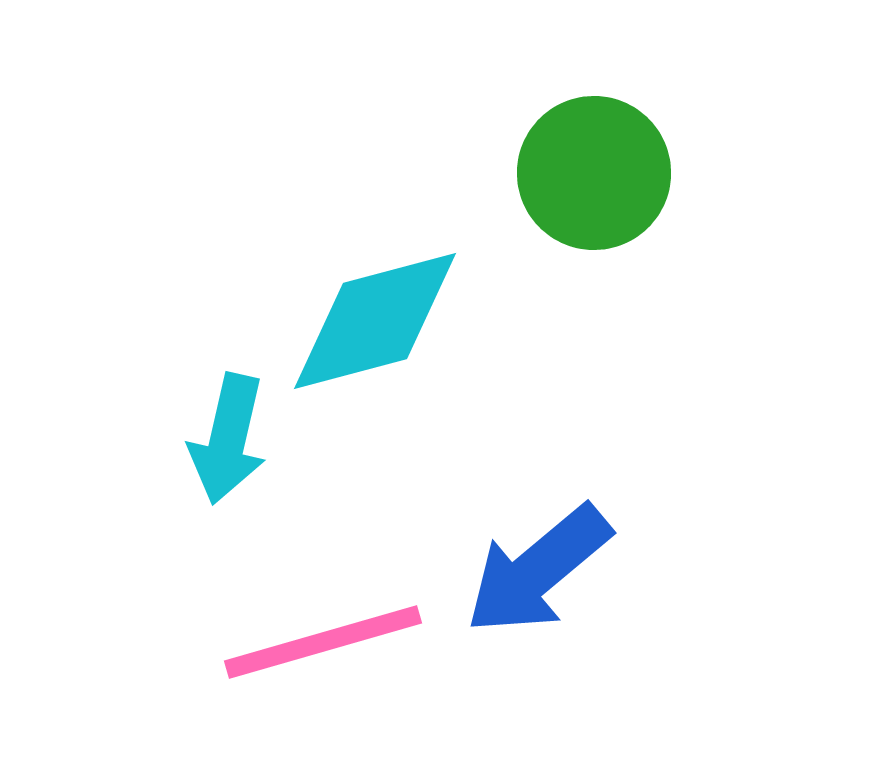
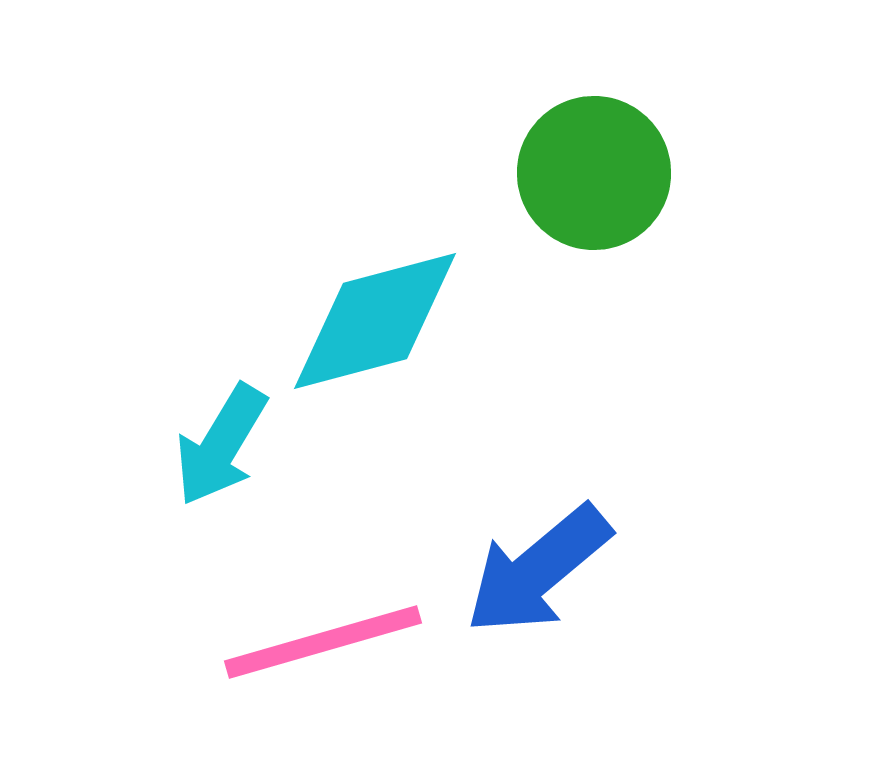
cyan arrow: moved 7 px left, 6 px down; rotated 18 degrees clockwise
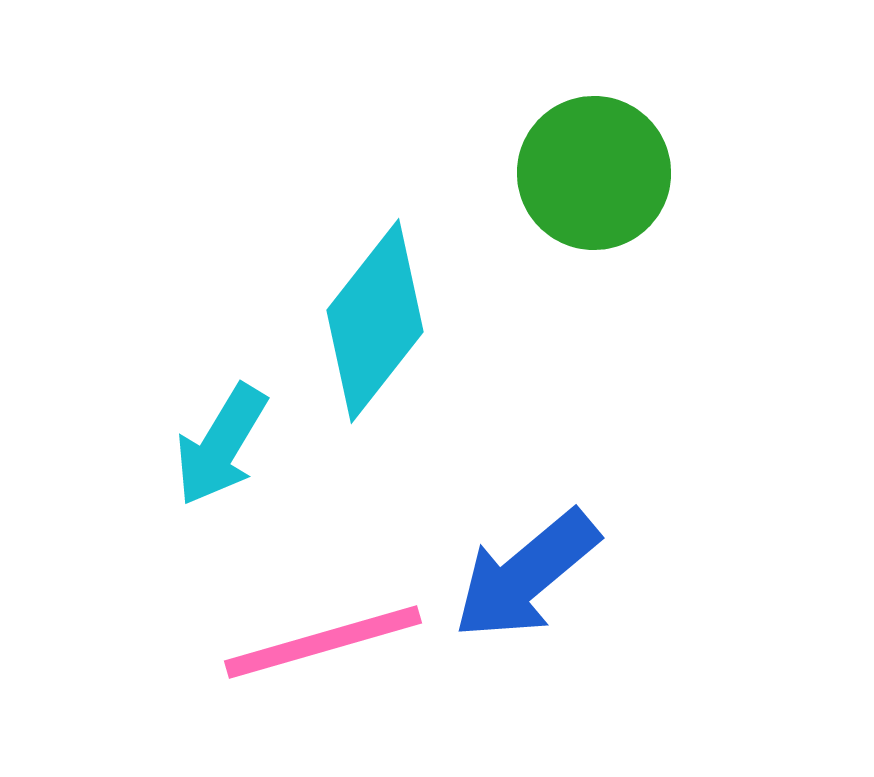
cyan diamond: rotated 37 degrees counterclockwise
blue arrow: moved 12 px left, 5 px down
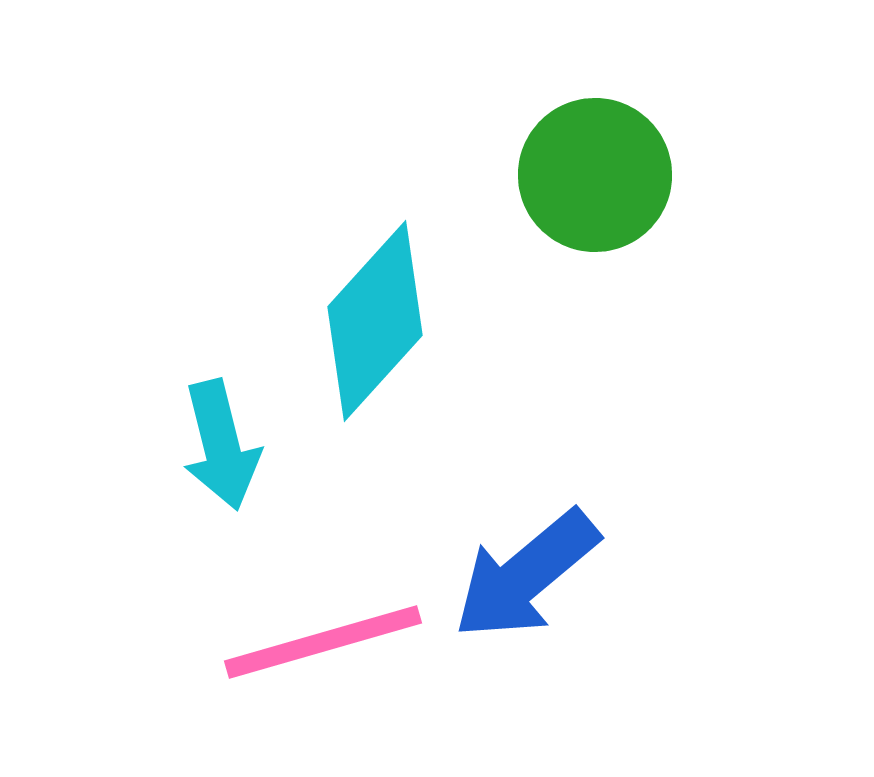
green circle: moved 1 px right, 2 px down
cyan diamond: rotated 4 degrees clockwise
cyan arrow: rotated 45 degrees counterclockwise
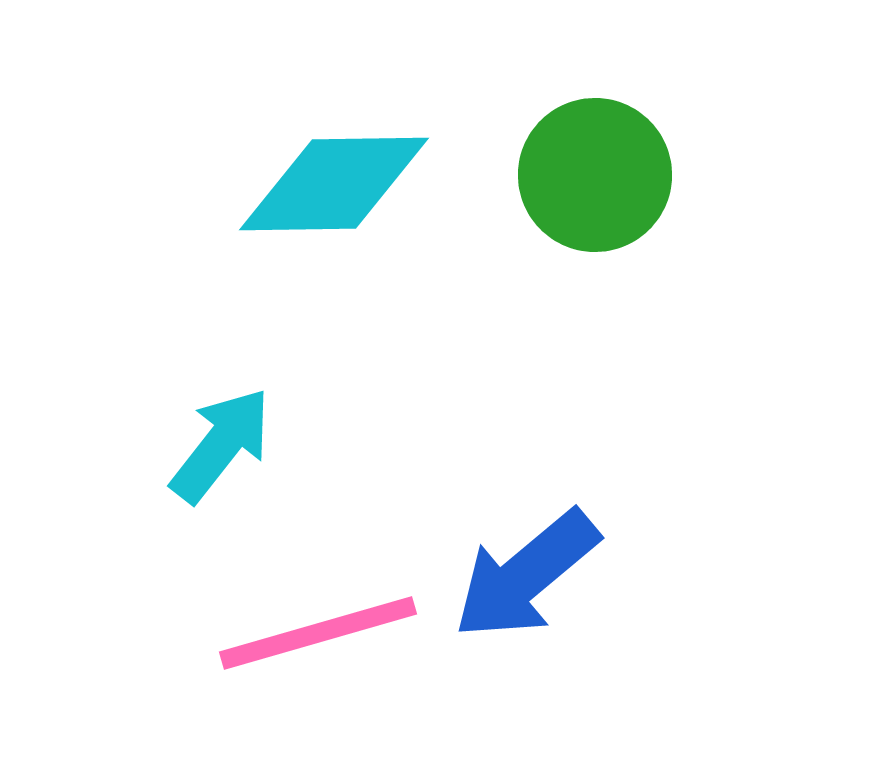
cyan diamond: moved 41 px left, 137 px up; rotated 47 degrees clockwise
cyan arrow: rotated 128 degrees counterclockwise
pink line: moved 5 px left, 9 px up
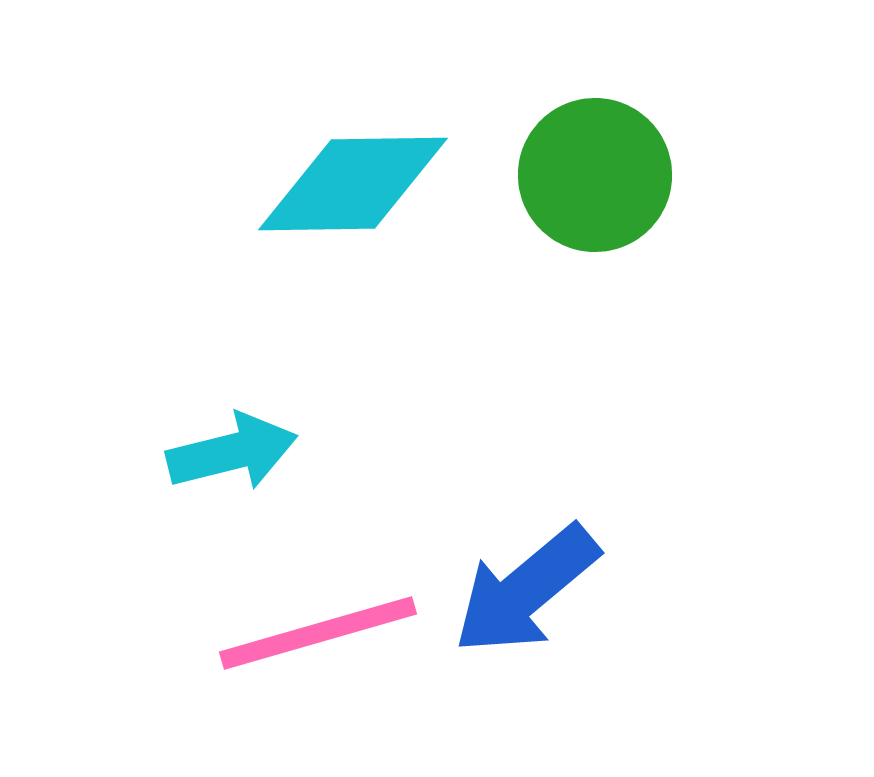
cyan diamond: moved 19 px right
cyan arrow: moved 11 px right, 7 px down; rotated 38 degrees clockwise
blue arrow: moved 15 px down
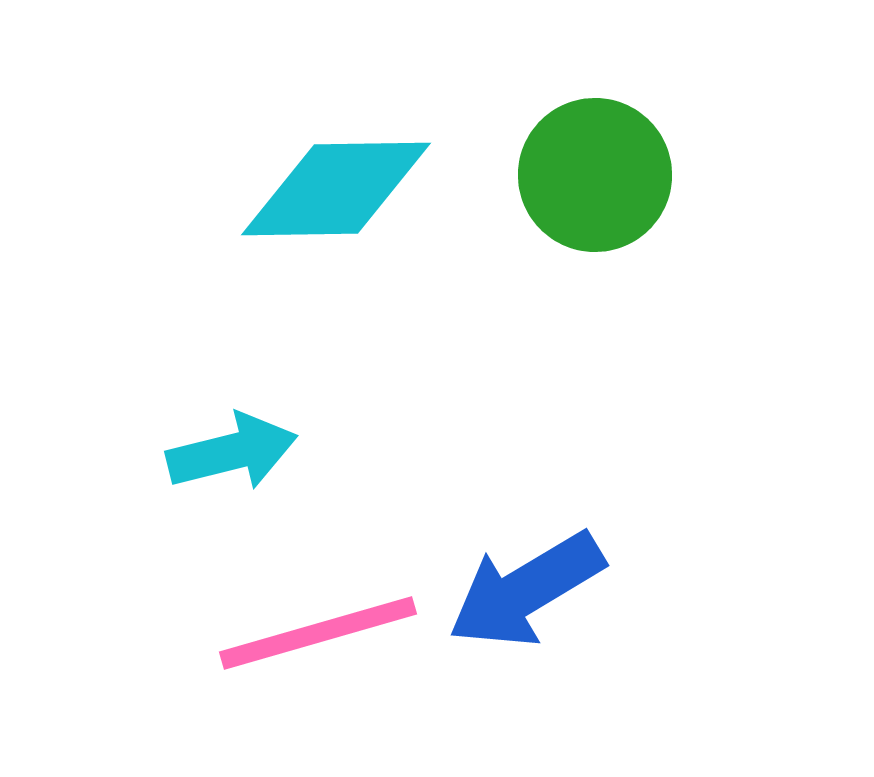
cyan diamond: moved 17 px left, 5 px down
blue arrow: rotated 9 degrees clockwise
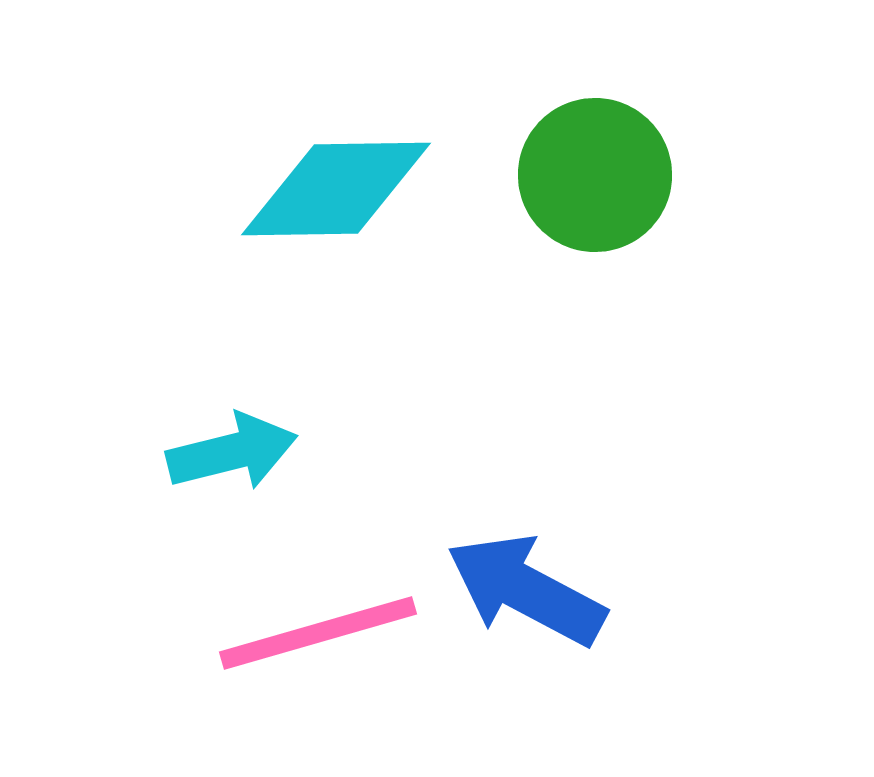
blue arrow: rotated 59 degrees clockwise
